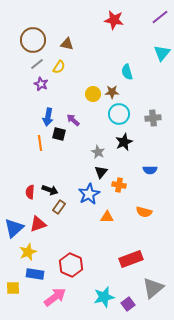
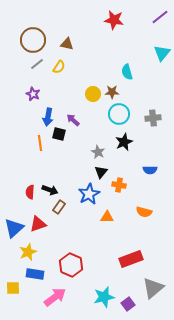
purple star: moved 8 px left, 10 px down
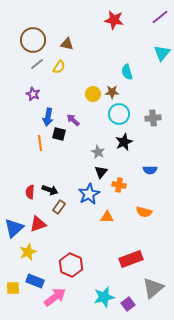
blue rectangle: moved 7 px down; rotated 12 degrees clockwise
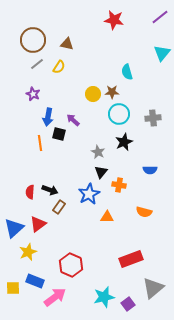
red triangle: rotated 18 degrees counterclockwise
